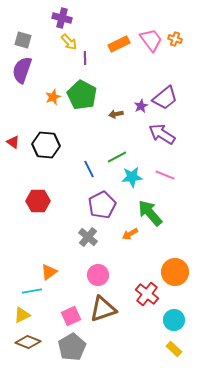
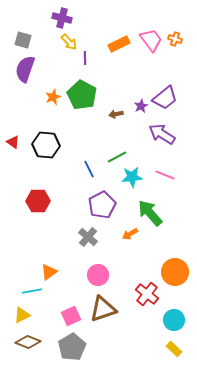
purple semicircle: moved 3 px right, 1 px up
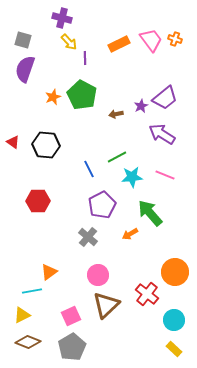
brown triangle: moved 3 px right, 4 px up; rotated 24 degrees counterclockwise
